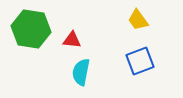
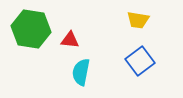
yellow trapezoid: rotated 45 degrees counterclockwise
red triangle: moved 2 px left
blue square: rotated 16 degrees counterclockwise
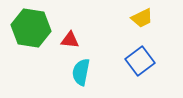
yellow trapezoid: moved 4 px right, 2 px up; rotated 35 degrees counterclockwise
green hexagon: moved 1 px up
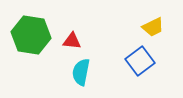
yellow trapezoid: moved 11 px right, 9 px down
green hexagon: moved 7 px down
red triangle: moved 2 px right, 1 px down
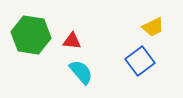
cyan semicircle: rotated 128 degrees clockwise
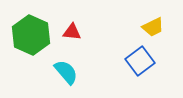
green hexagon: rotated 15 degrees clockwise
red triangle: moved 9 px up
cyan semicircle: moved 15 px left
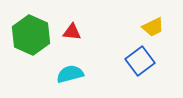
cyan semicircle: moved 4 px right, 2 px down; rotated 64 degrees counterclockwise
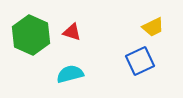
red triangle: rotated 12 degrees clockwise
blue square: rotated 12 degrees clockwise
